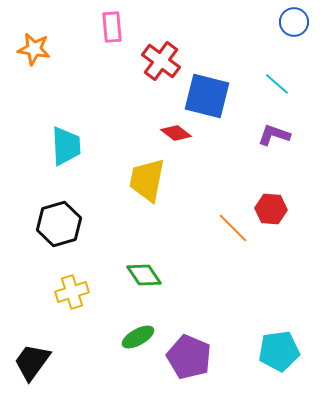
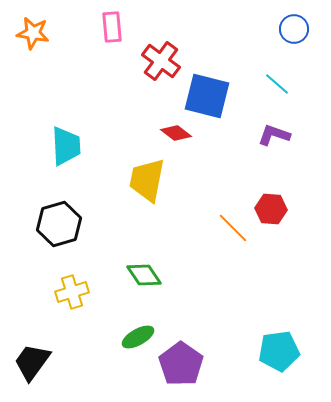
blue circle: moved 7 px down
orange star: moved 1 px left, 16 px up
purple pentagon: moved 8 px left, 7 px down; rotated 12 degrees clockwise
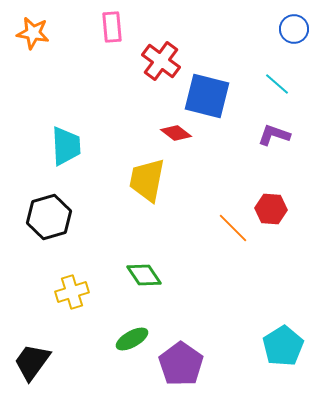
black hexagon: moved 10 px left, 7 px up
green ellipse: moved 6 px left, 2 px down
cyan pentagon: moved 4 px right, 5 px up; rotated 24 degrees counterclockwise
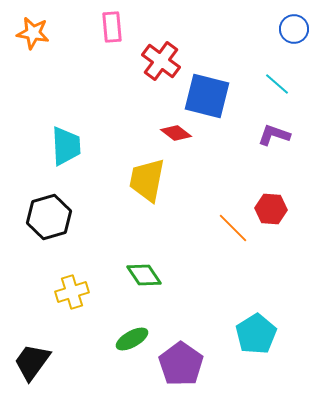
cyan pentagon: moved 27 px left, 12 px up
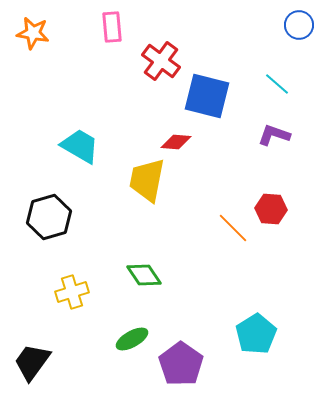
blue circle: moved 5 px right, 4 px up
red diamond: moved 9 px down; rotated 32 degrees counterclockwise
cyan trapezoid: moved 14 px right; rotated 57 degrees counterclockwise
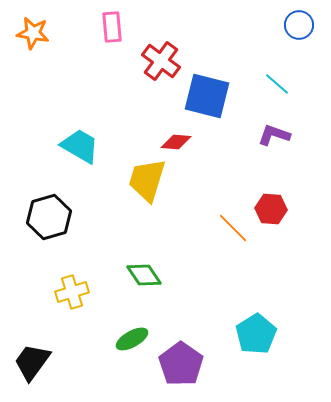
yellow trapezoid: rotated 6 degrees clockwise
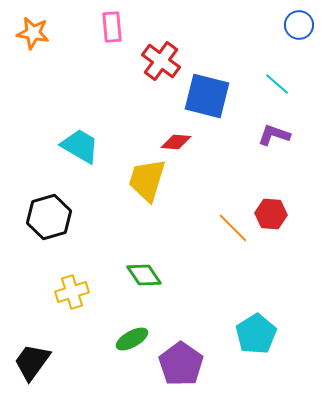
red hexagon: moved 5 px down
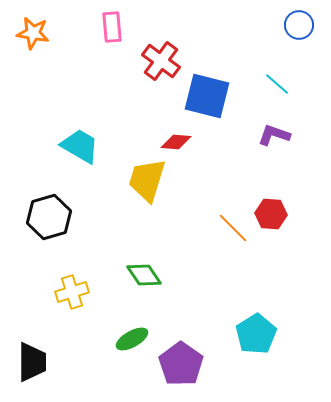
black trapezoid: rotated 144 degrees clockwise
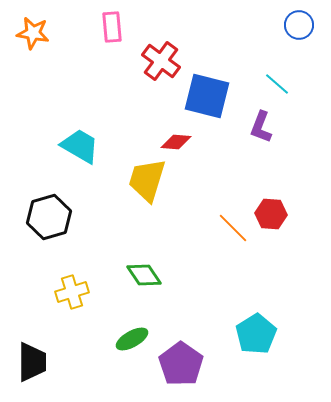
purple L-shape: moved 13 px left, 8 px up; rotated 88 degrees counterclockwise
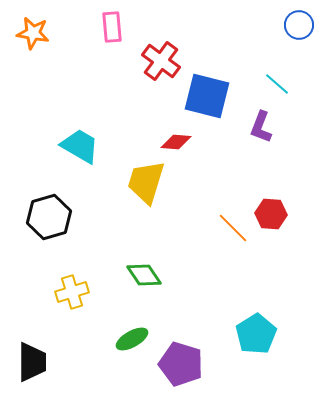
yellow trapezoid: moved 1 px left, 2 px down
purple pentagon: rotated 18 degrees counterclockwise
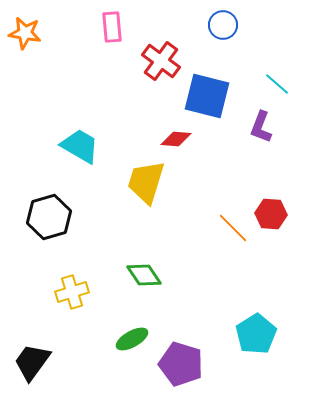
blue circle: moved 76 px left
orange star: moved 8 px left
red diamond: moved 3 px up
black trapezoid: rotated 144 degrees counterclockwise
